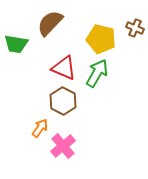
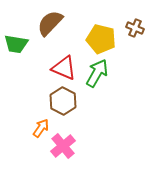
orange arrow: moved 1 px right
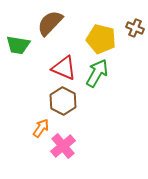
green trapezoid: moved 2 px right, 1 px down
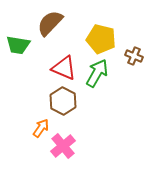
brown cross: moved 1 px left, 28 px down
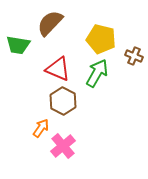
red triangle: moved 6 px left, 1 px down
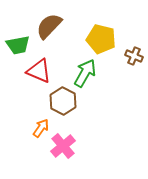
brown semicircle: moved 1 px left, 3 px down
green trapezoid: rotated 20 degrees counterclockwise
red triangle: moved 19 px left, 2 px down
green arrow: moved 12 px left
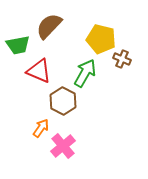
brown cross: moved 12 px left, 3 px down
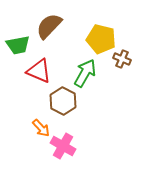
orange arrow: rotated 102 degrees clockwise
pink cross: rotated 20 degrees counterclockwise
